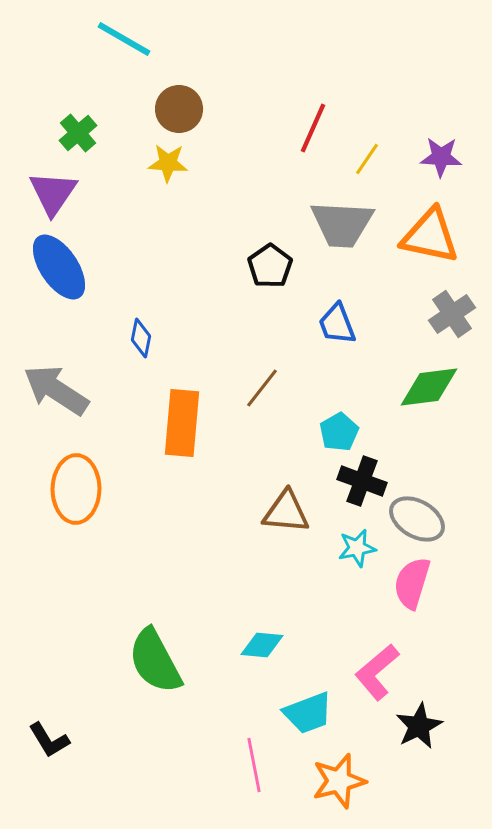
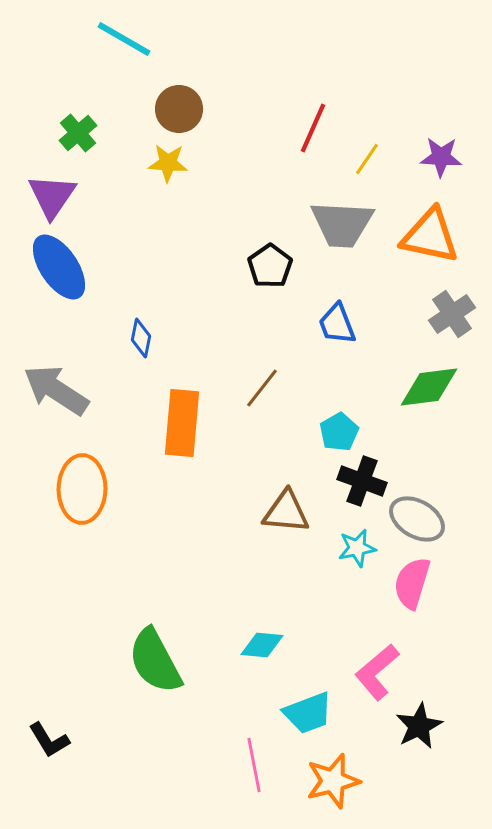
purple triangle: moved 1 px left, 3 px down
orange ellipse: moved 6 px right
orange star: moved 6 px left
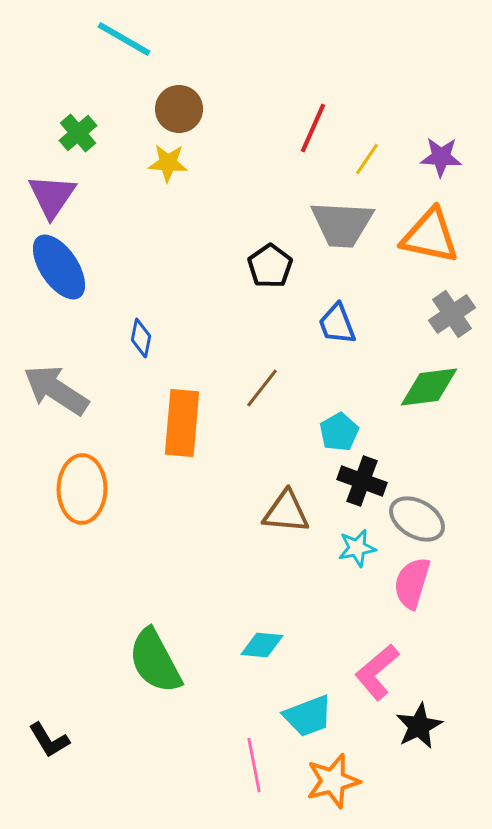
cyan trapezoid: moved 3 px down
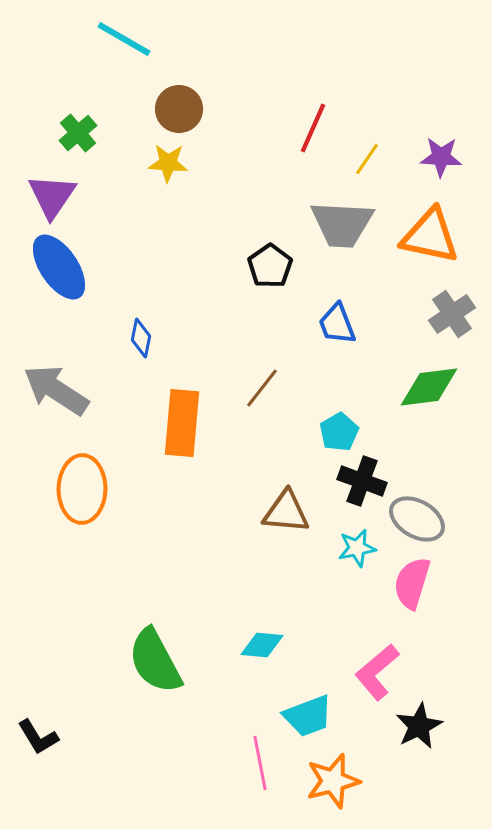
black L-shape: moved 11 px left, 3 px up
pink line: moved 6 px right, 2 px up
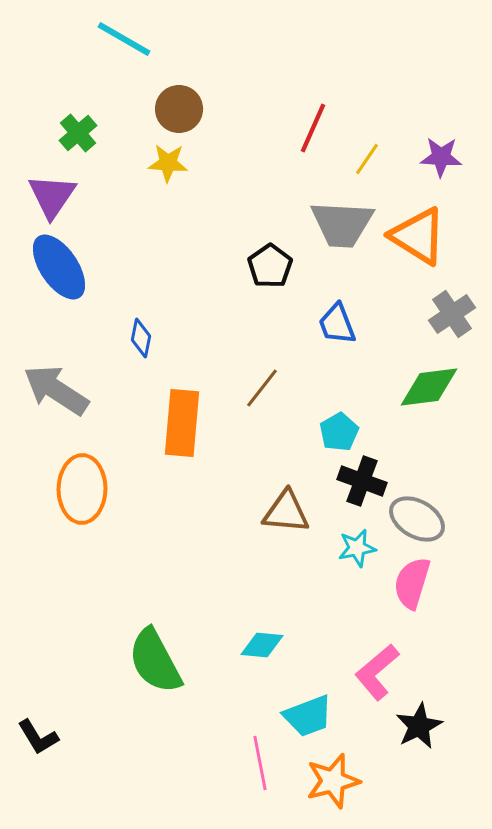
orange triangle: moved 12 px left; rotated 20 degrees clockwise
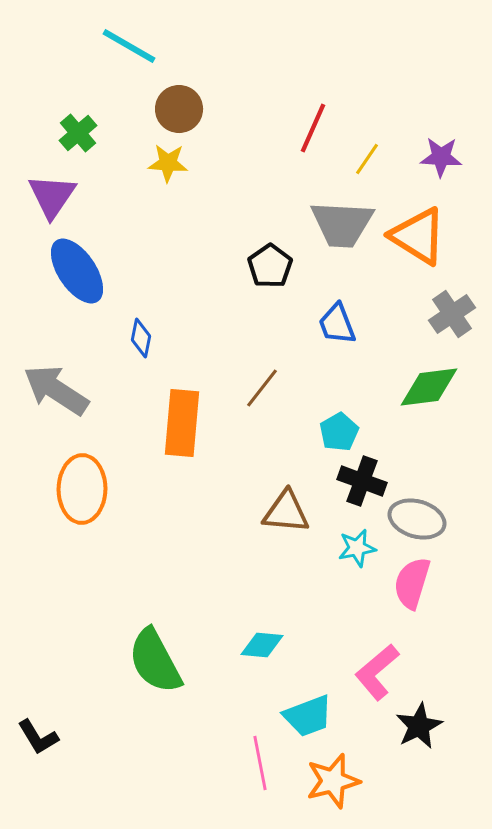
cyan line: moved 5 px right, 7 px down
blue ellipse: moved 18 px right, 4 px down
gray ellipse: rotated 14 degrees counterclockwise
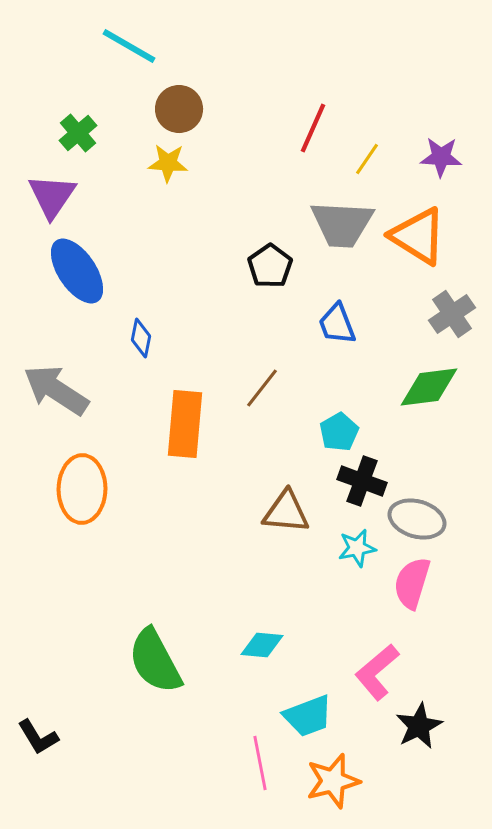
orange rectangle: moved 3 px right, 1 px down
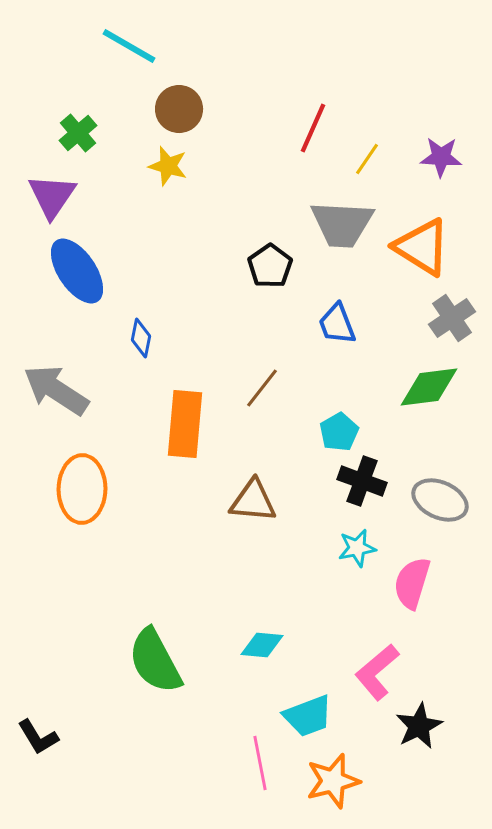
yellow star: moved 3 px down; rotated 12 degrees clockwise
orange triangle: moved 4 px right, 11 px down
gray cross: moved 4 px down
brown triangle: moved 33 px left, 11 px up
gray ellipse: moved 23 px right, 19 px up; rotated 8 degrees clockwise
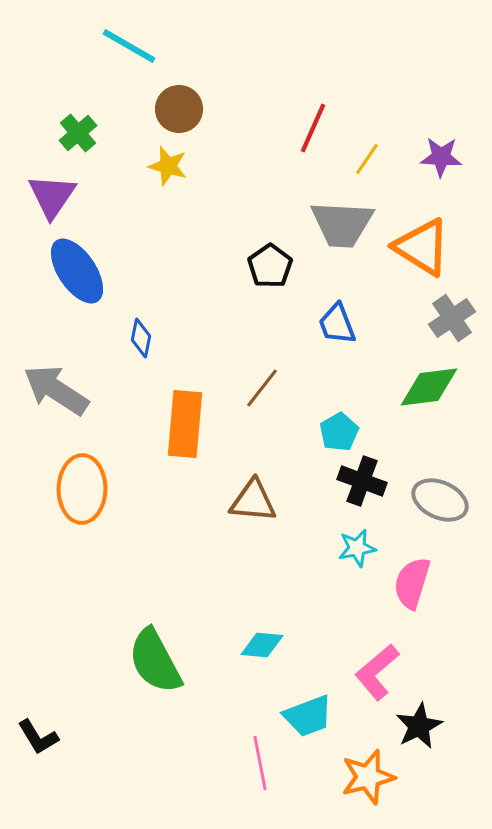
orange star: moved 35 px right, 4 px up
